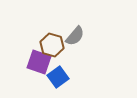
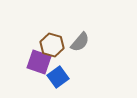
gray semicircle: moved 5 px right, 6 px down
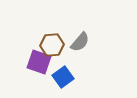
brown hexagon: rotated 20 degrees counterclockwise
blue square: moved 5 px right
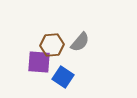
purple square: rotated 15 degrees counterclockwise
blue square: rotated 20 degrees counterclockwise
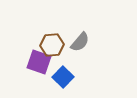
purple square: rotated 15 degrees clockwise
blue square: rotated 10 degrees clockwise
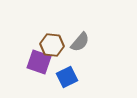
brown hexagon: rotated 10 degrees clockwise
blue square: moved 4 px right; rotated 20 degrees clockwise
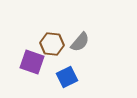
brown hexagon: moved 1 px up
purple square: moved 7 px left
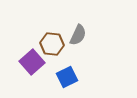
gray semicircle: moved 2 px left, 7 px up; rotated 15 degrees counterclockwise
purple square: rotated 30 degrees clockwise
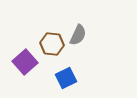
purple square: moved 7 px left
blue square: moved 1 px left, 1 px down
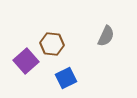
gray semicircle: moved 28 px right, 1 px down
purple square: moved 1 px right, 1 px up
